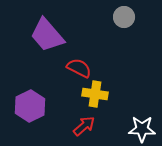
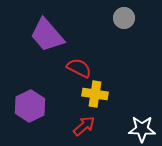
gray circle: moved 1 px down
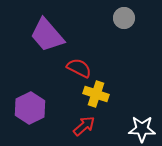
yellow cross: moved 1 px right; rotated 10 degrees clockwise
purple hexagon: moved 2 px down
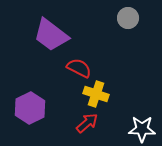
gray circle: moved 4 px right
purple trapezoid: moved 4 px right; rotated 12 degrees counterclockwise
red arrow: moved 3 px right, 3 px up
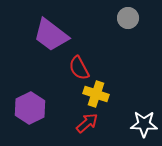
red semicircle: rotated 145 degrees counterclockwise
white star: moved 2 px right, 5 px up
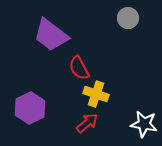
white star: rotated 8 degrees clockwise
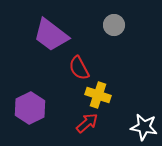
gray circle: moved 14 px left, 7 px down
yellow cross: moved 2 px right, 1 px down
white star: moved 3 px down
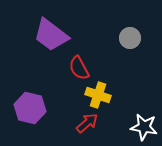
gray circle: moved 16 px right, 13 px down
purple hexagon: rotated 20 degrees counterclockwise
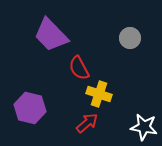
purple trapezoid: rotated 9 degrees clockwise
yellow cross: moved 1 px right, 1 px up
